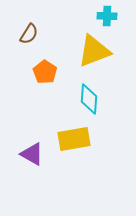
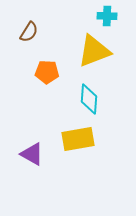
brown semicircle: moved 2 px up
orange pentagon: moved 2 px right; rotated 30 degrees counterclockwise
yellow rectangle: moved 4 px right
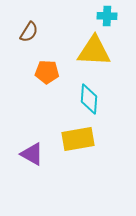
yellow triangle: rotated 24 degrees clockwise
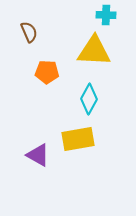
cyan cross: moved 1 px left, 1 px up
brown semicircle: rotated 55 degrees counterclockwise
cyan diamond: rotated 24 degrees clockwise
purple triangle: moved 6 px right, 1 px down
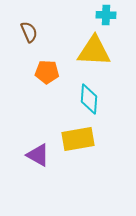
cyan diamond: rotated 24 degrees counterclockwise
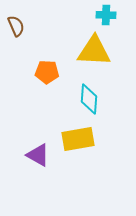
brown semicircle: moved 13 px left, 6 px up
